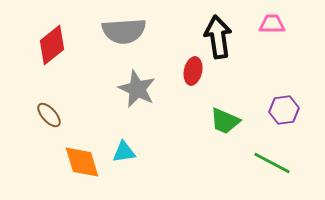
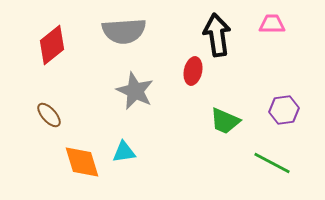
black arrow: moved 1 px left, 2 px up
gray star: moved 2 px left, 2 px down
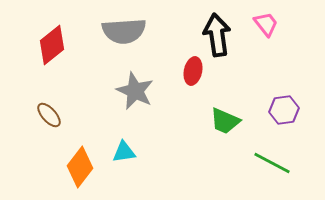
pink trapezoid: moved 6 px left; rotated 52 degrees clockwise
orange diamond: moved 2 px left, 5 px down; rotated 54 degrees clockwise
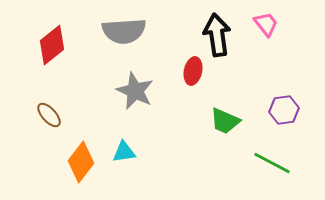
orange diamond: moved 1 px right, 5 px up
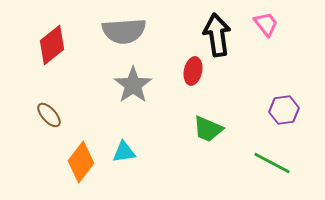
gray star: moved 2 px left, 6 px up; rotated 12 degrees clockwise
green trapezoid: moved 17 px left, 8 px down
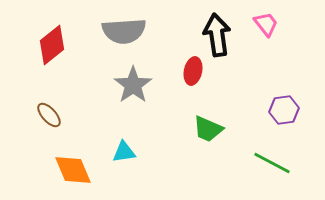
orange diamond: moved 8 px left, 8 px down; rotated 60 degrees counterclockwise
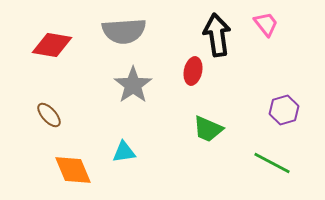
red diamond: rotated 48 degrees clockwise
purple hexagon: rotated 8 degrees counterclockwise
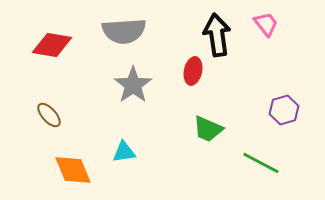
green line: moved 11 px left
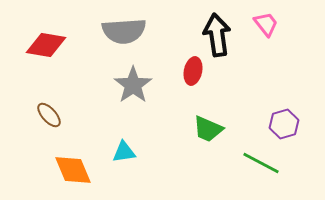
red diamond: moved 6 px left
purple hexagon: moved 14 px down
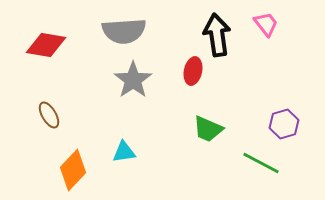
gray star: moved 5 px up
brown ellipse: rotated 12 degrees clockwise
orange diamond: rotated 66 degrees clockwise
